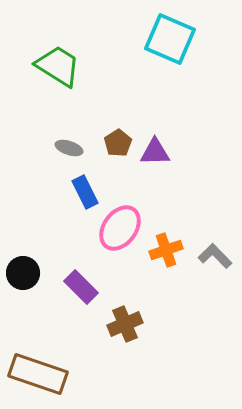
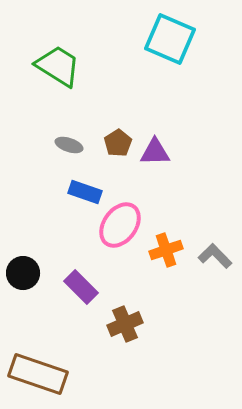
gray ellipse: moved 3 px up
blue rectangle: rotated 44 degrees counterclockwise
pink ellipse: moved 3 px up
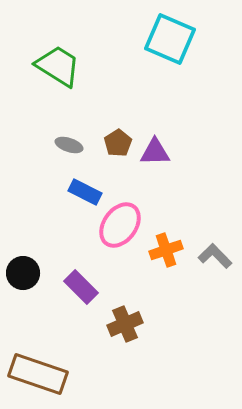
blue rectangle: rotated 8 degrees clockwise
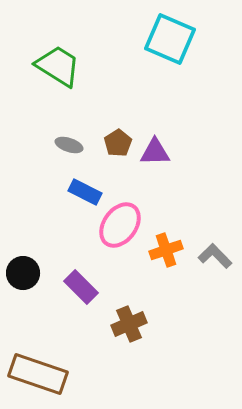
brown cross: moved 4 px right
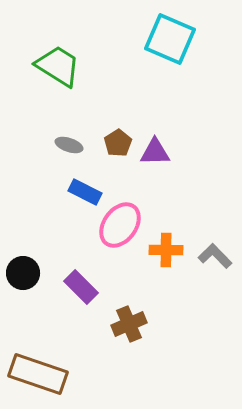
orange cross: rotated 20 degrees clockwise
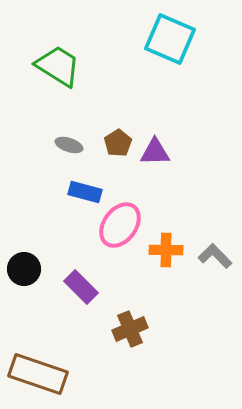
blue rectangle: rotated 12 degrees counterclockwise
black circle: moved 1 px right, 4 px up
brown cross: moved 1 px right, 5 px down
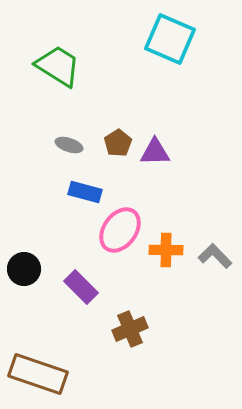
pink ellipse: moved 5 px down
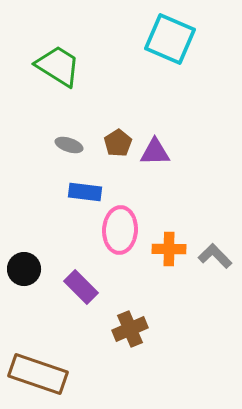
blue rectangle: rotated 8 degrees counterclockwise
pink ellipse: rotated 33 degrees counterclockwise
orange cross: moved 3 px right, 1 px up
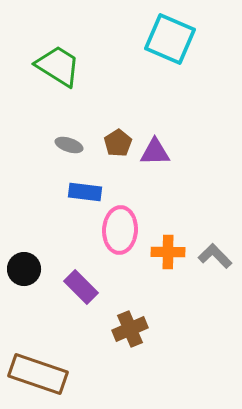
orange cross: moved 1 px left, 3 px down
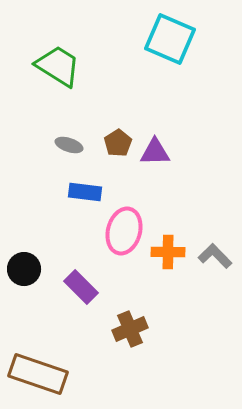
pink ellipse: moved 4 px right, 1 px down; rotated 12 degrees clockwise
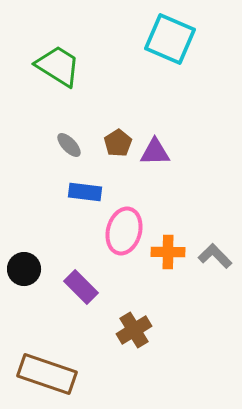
gray ellipse: rotated 28 degrees clockwise
brown cross: moved 4 px right, 1 px down; rotated 8 degrees counterclockwise
brown rectangle: moved 9 px right
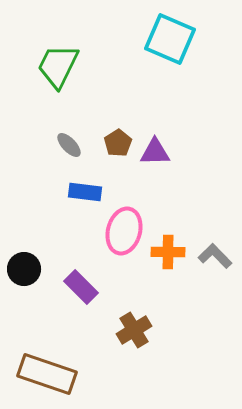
green trapezoid: rotated 96 degrees counterclockwise
